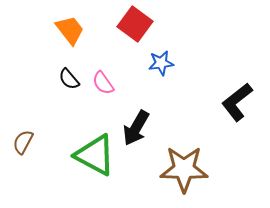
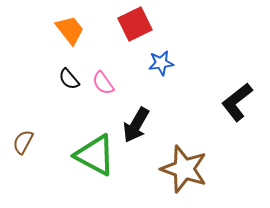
red square: rotated 28 degrees clockwise
black arrow: moved 3 px up
brown star: rotated 18 degrees clockwise
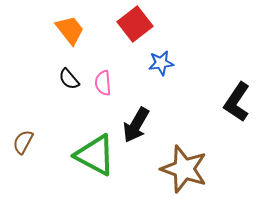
red square: rotated 12 degrees counterclockwise
pink semicircle: rotated 30 degrees clockwise
black L-shape: rotated 18 degrees counterclockwise
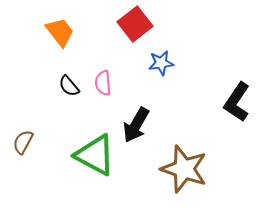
orange trapezoid: moved 10 px left, 2 px down
black semicircle: moved 7 px down
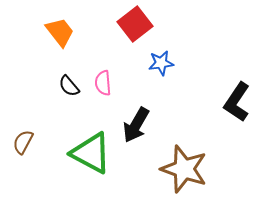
green triangle: moved 4 px left, 2 px up
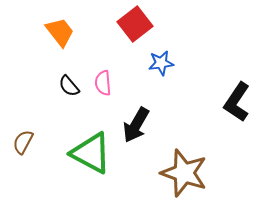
brown star: moved 4 px down
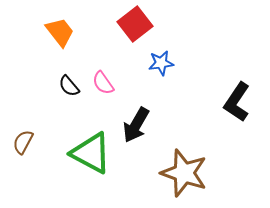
pink semicircle: rotated 30 degrees counterclockwise
